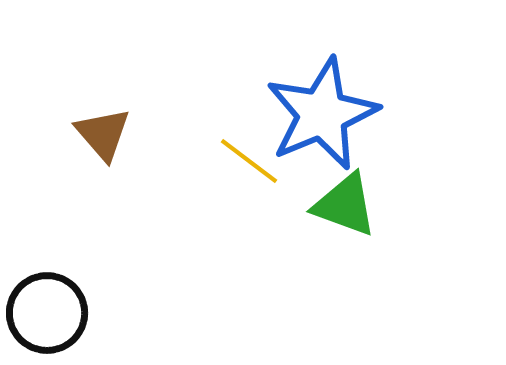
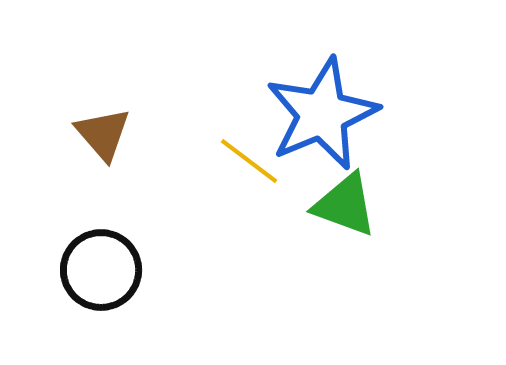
black circle: moved 54 px right, 43 px up
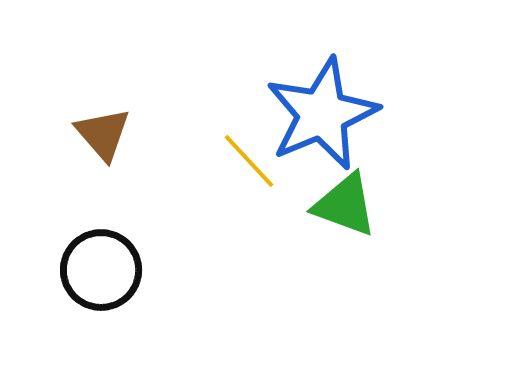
yellow line: rotated 10 degrees clockwise
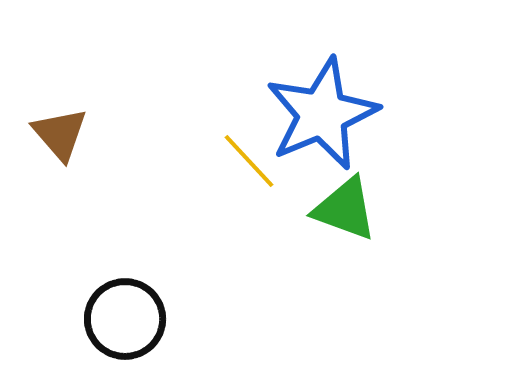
brown triangle: moved 43 px left
green triangle: moved 4 px down
black circle: moved 24 px right, 49 px down
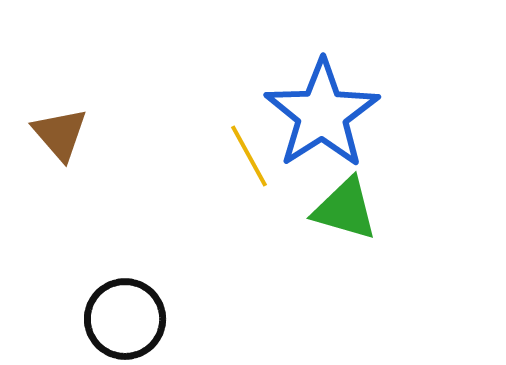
blue star: rotated 10 degrees counterclockwise
yellow line: moved 5 px up; rotated 14 degrees clockwise
green triangle: rotated 4 degrees counterclockwise
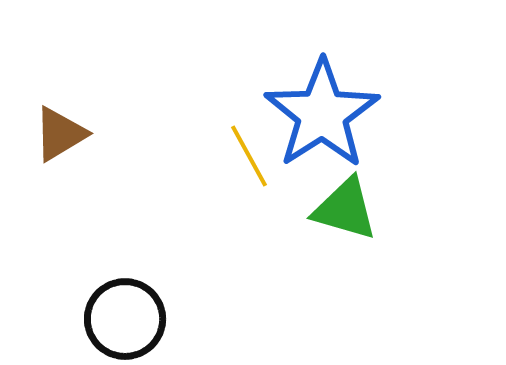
brown triangle: rotated 40 degrees clockwise
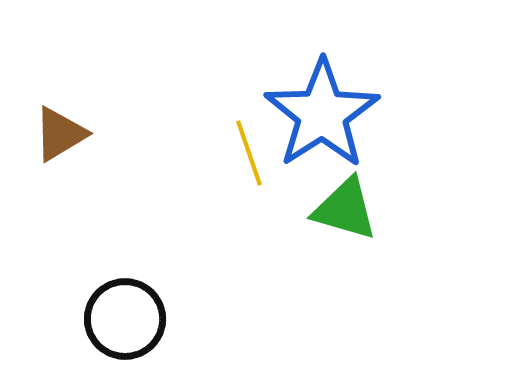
yellow line: moved 3 px up; rotated 10 degrees clockwise
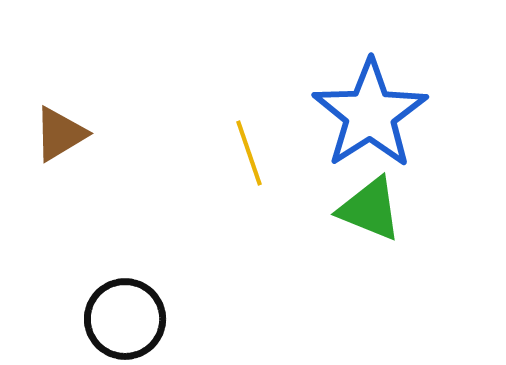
blue star: moved 48 px right
green triangle: moved 25 px right; rotated 6 degrees clockwise
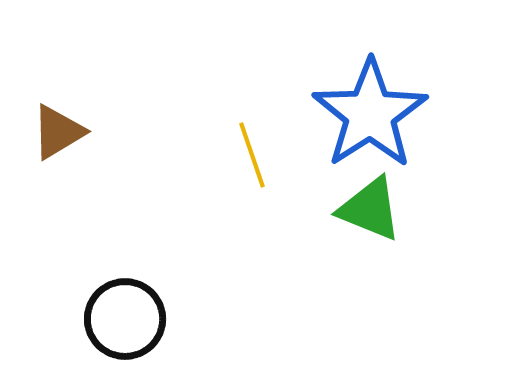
brown triangle: moved 2 px left, 2 px up
yellow line: moved 3 px right, 2 px down
